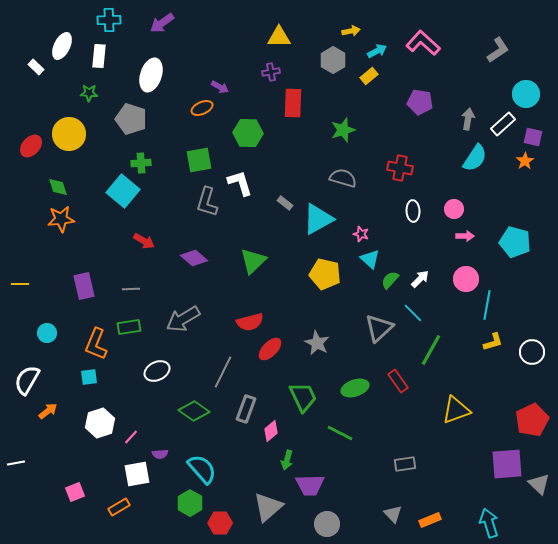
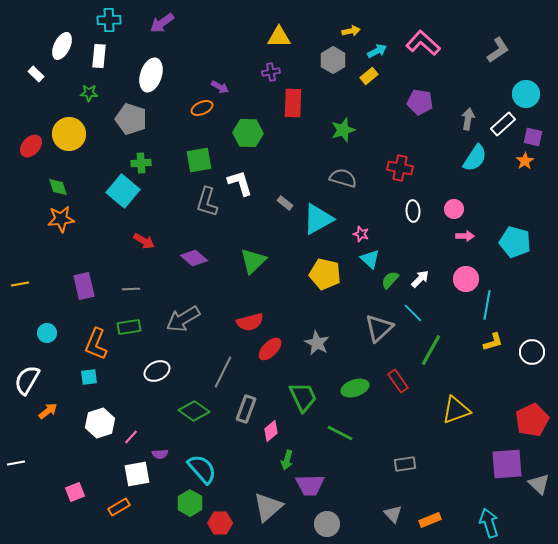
white rectangle at (36, 67): moved 7 px down
yellow line at (20, 284): rotated 12 degrees counterclockwise
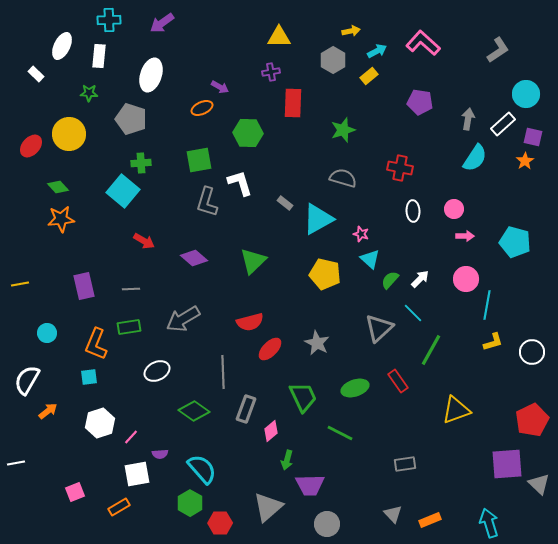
green diamond at (58, 187): rotated 25 degrees counterclockwise
gray line at (223, 372): rotated 28 degrees counterclockwise
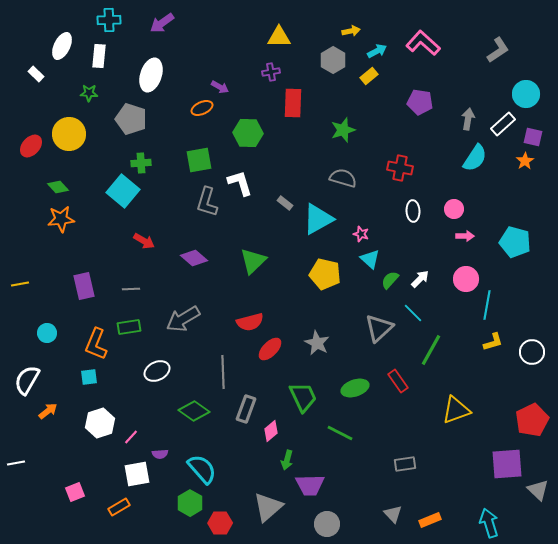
gray triangle at (539, 484): moved 1 px left, 6 px down
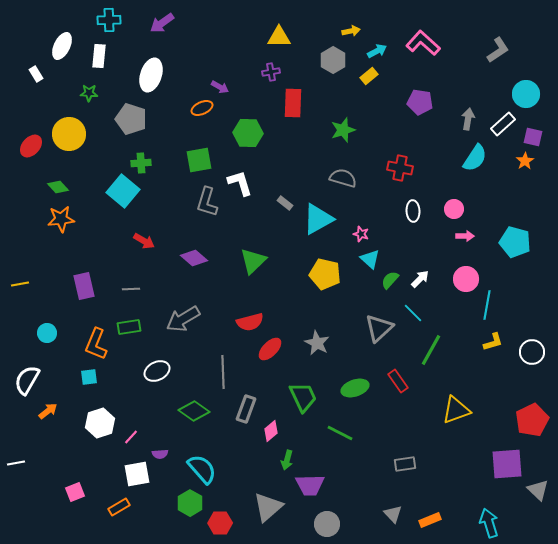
white rectangle at (36, 74): rotated 14 degrees clockwise
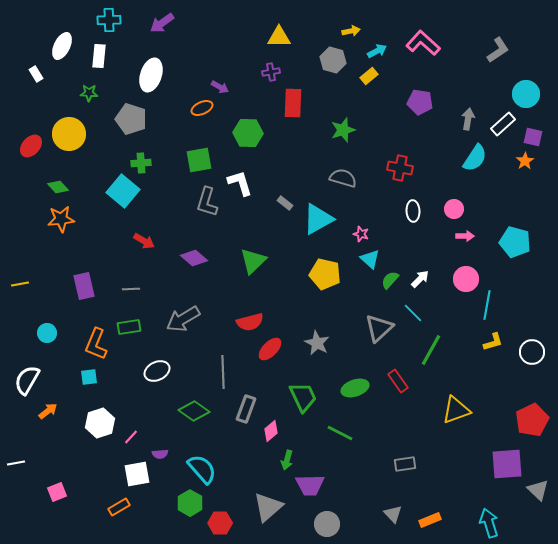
gray hexagon at (333, 60): rotated 15 degrees counterclockwise
pink square at (75, 492): moved 18 px left
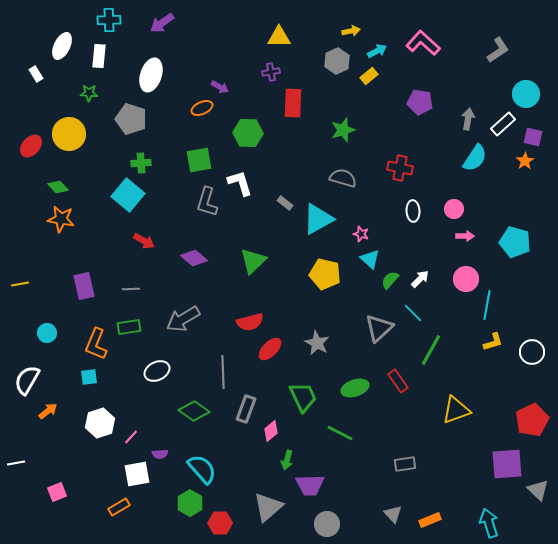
gray hexagon at (333, 60): moved 4 px right, 1 px down; rotated 20 degrees clockwise
cyan square at (123, 191): moved 5 px right, 4 px down
orange star at (61, 219): rotated 16 degrees clockwise
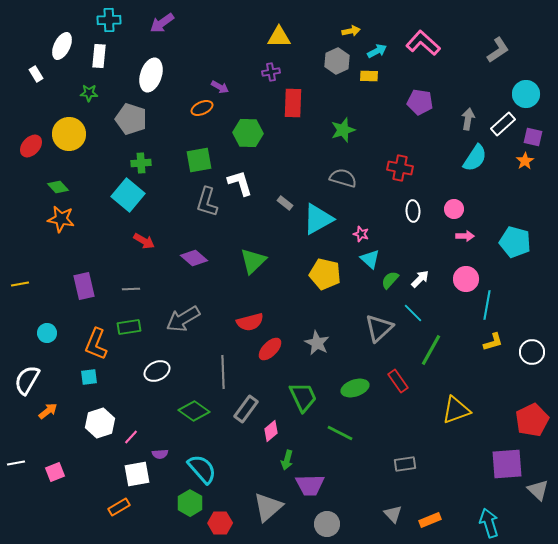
yellow rectangle at (369, 76): rotated 42 degrees clockwise
gray rectangle at (246, 409): rotated 16 degrees clockwise
pink square at (57, 492): moved 2 px left, 20 px up
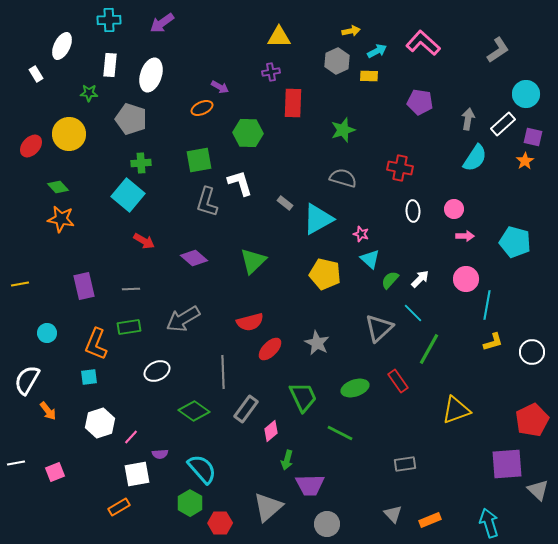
white rectangle at (99, 56): moved 11 px right, 9 px down
green line at (431, 350): moved 2 px left, 1 px up
orange arrow at (48, 411): rotated 90 degrees clockwise
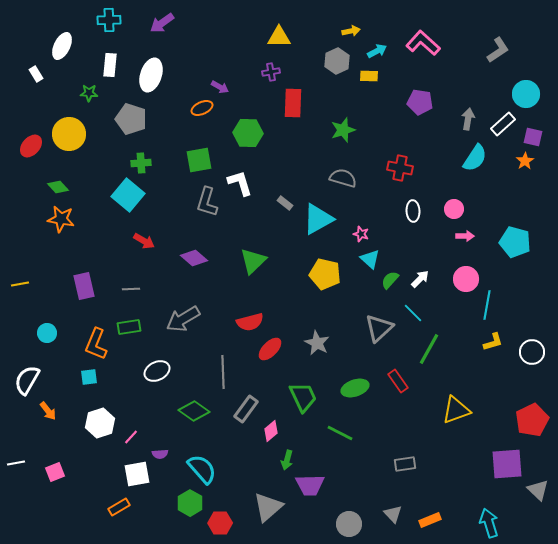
gray circle at (327, 524): moved 22 px right
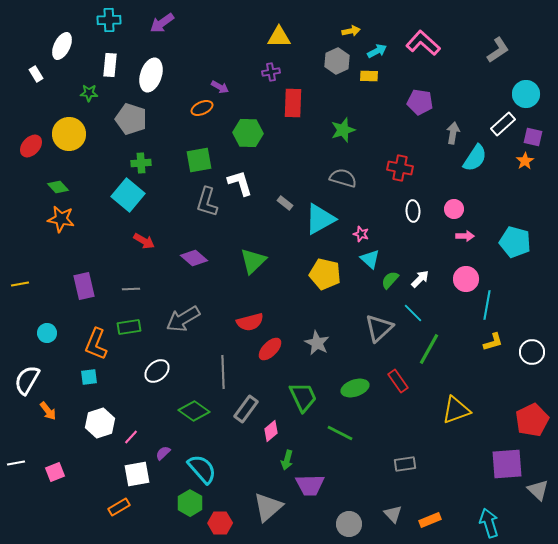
gray arrow at (468, 119): moved 15 px left, 14 px down
cyan triangle at (318, 219): moved 2 px right
white ellipse at (157, 371): rotated 15 degrees counterclockwise
purple semicircle at (160, 454): moved 3 px right, 1 px up; rotated 140 degrees clockwise
